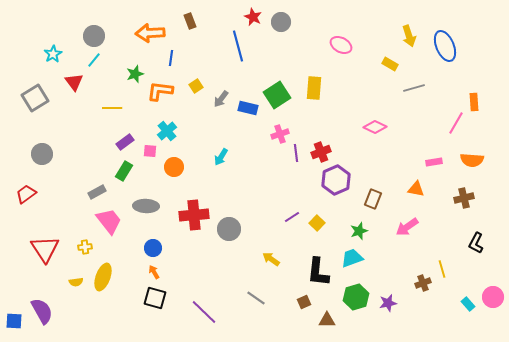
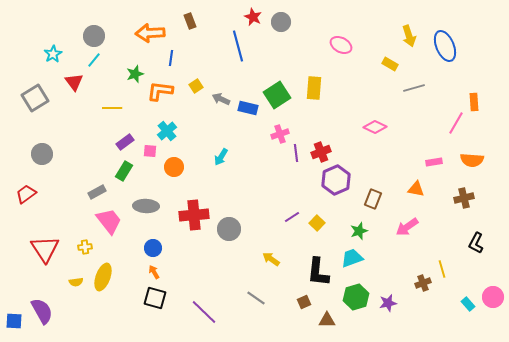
gray arrow at (221, 99): rotated 78 degrees clockwise
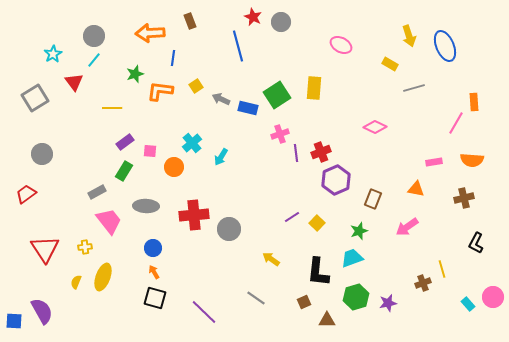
blue line at (171, 58): moved 2 px right
cyan cross at (167, 131): moved 25 px right, 12 px down
yellow semicircle at (76, 282): rotated 120 degrees clockwise
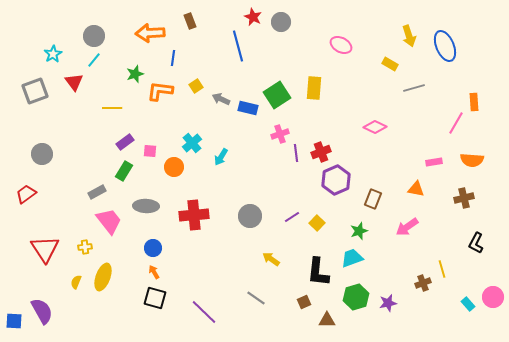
gray square at (35, 98): moved 7 px up; rotated 12 degrees clockwise
gray circle at (229, 229): moved 21 px right, 13 px up
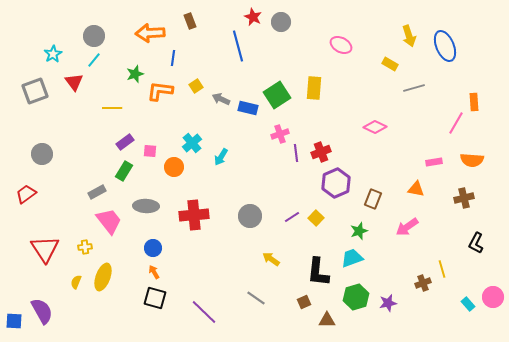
purple hexagon at (336, 180): moved 3 px down
yellow square at (317, 223): moved 1 px left, 5 px up
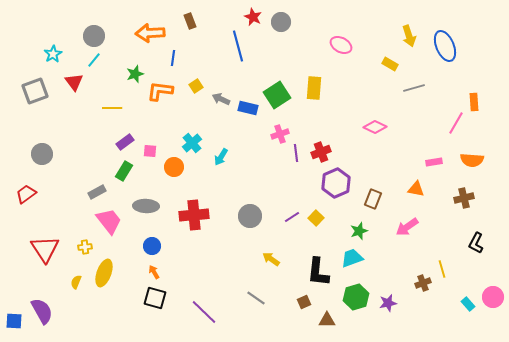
blue circle at (153, 248): moved 1 px left, 2 px up
yellow ellipse at (103, 277): moved 1 px right, 4 px up
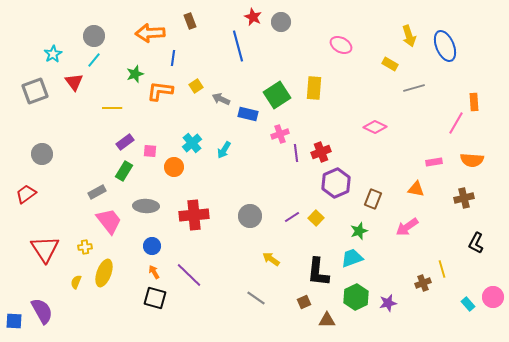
blue rectangle at (248, 108): moved 6 px down
cyan arrow at (221, 157): moved 3 px right, 7 px up
green hexagon at (356, 297): rotated 10 degrees counterclockwise
purple line at (204, 312): moved 15 px left, 37 px up
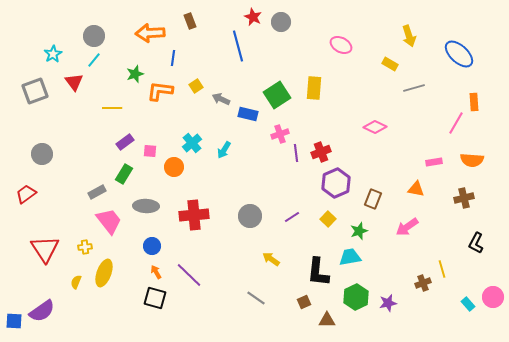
blue ellipse at (445, 46): moved 14 px right, 8 px down; rotated 24 degrees counterclockwise
green rectangle at (124, 171): moved 3 px down
yellow square at (316, 218): moved 12 px right, 1 px down
cyan trapezoid at (352, 258): moved 2 px left, 1 px up; rotated 10 degrees clockwise
orange arrow at (154, 272): moved 2 px right
purple semicircle at (42, 311): rotated 84 degrees clockwise
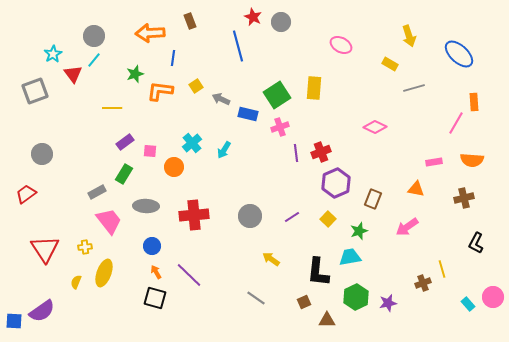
red triangle at (74, 82): moved 1 px left, 8 px up
pink cross at (280, 134): moved 7 px up
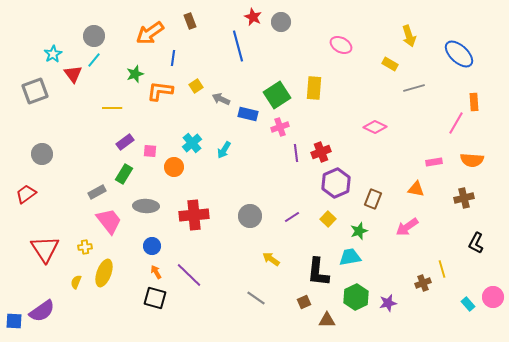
orange arrow at (150, 33): rotated 32 degrees counterclockwise
